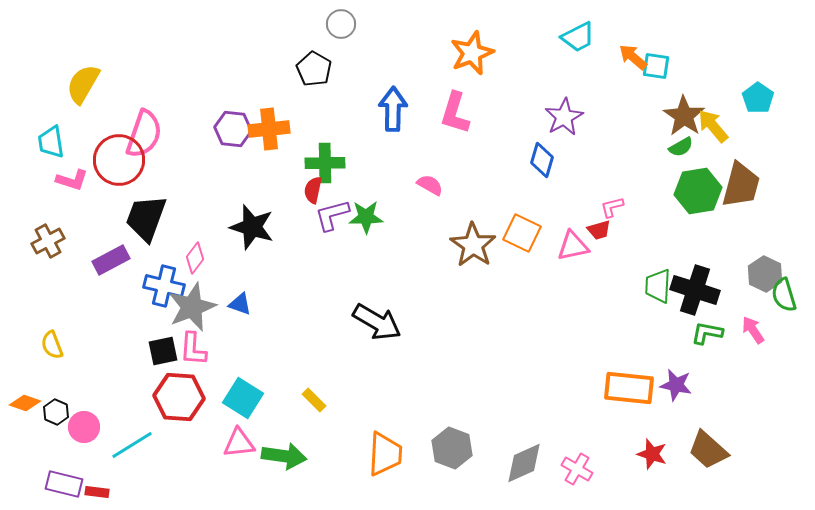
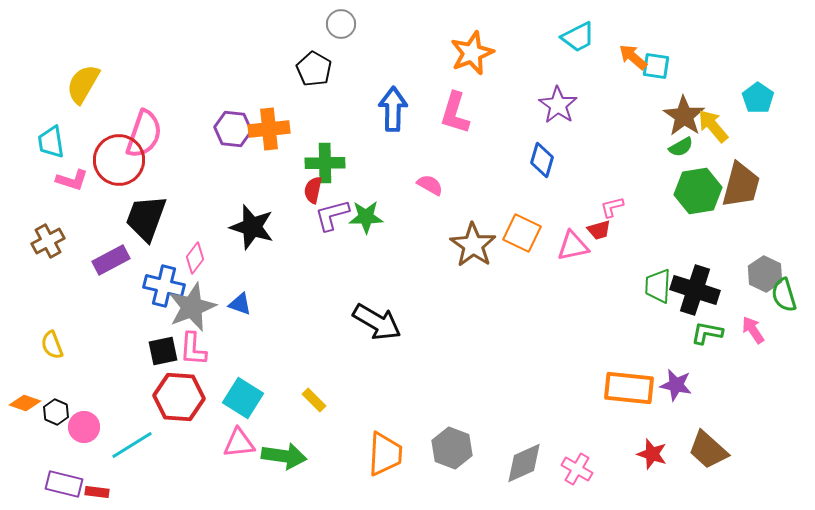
purple star at (564, 117): moved 6 px left, 12 px up; rotated 9 degrees counterclockwise
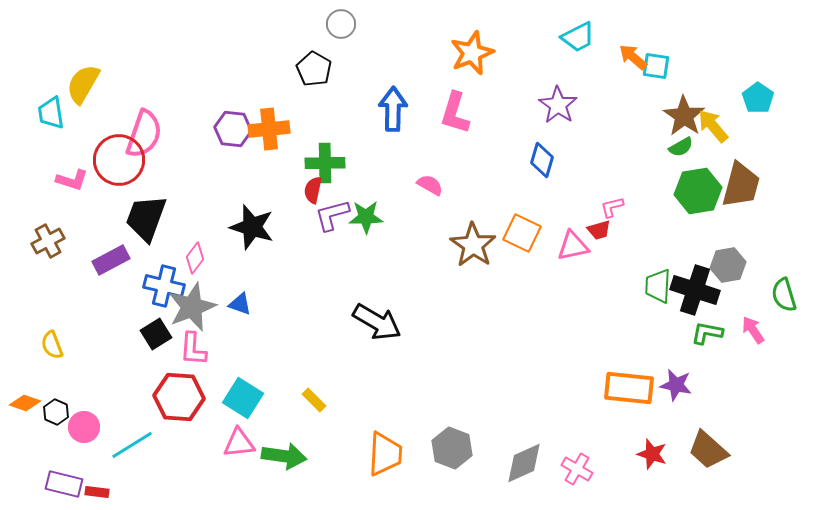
cyan trapezoid at (51, 142): moved 29 px up
gray hexagon at (765, 274): moved 37 px left, 9 px up; rotated 24 degrees clockwise
black square at (163, 351): moved 7 px left, 17 px up; rotated 20 degrees counterclockwise
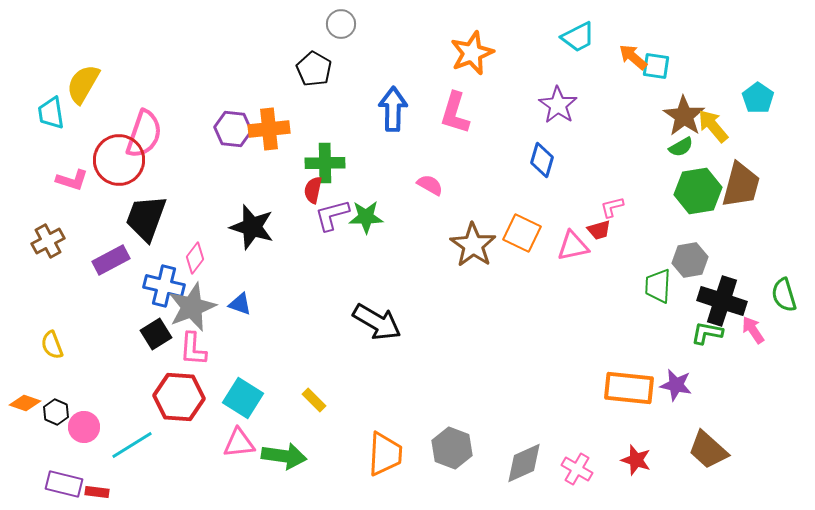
gray hexagon at (728, 265): moved 38 px left, 5 px up
black cross at (695, 290): moved 27 px right, 11 px down
red star at (652, 454): moved 16 px left, 6 px down
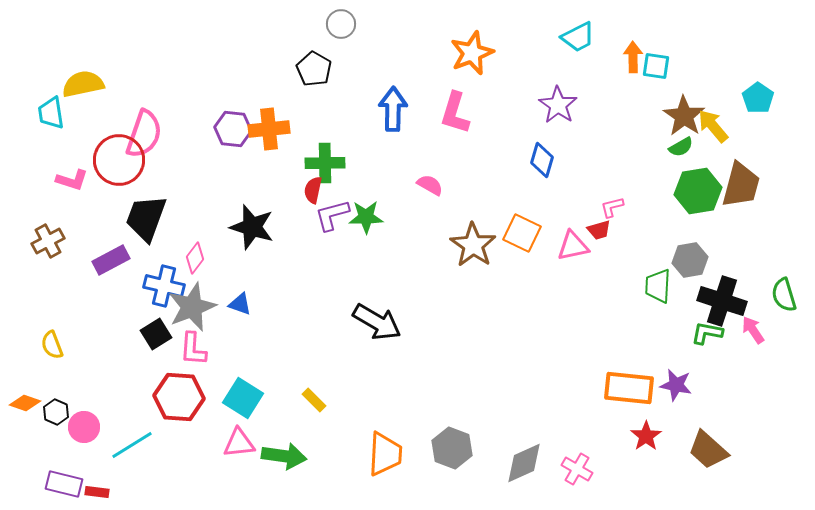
orange arrow at (633, 57): rotated 48 degrees clockwise
yellow semicircle at (83, 84): rotated 48 degrees clockwise
red star at (636, 460): moved 10 px right, 24 px up; rotated 20 degrees clockwise
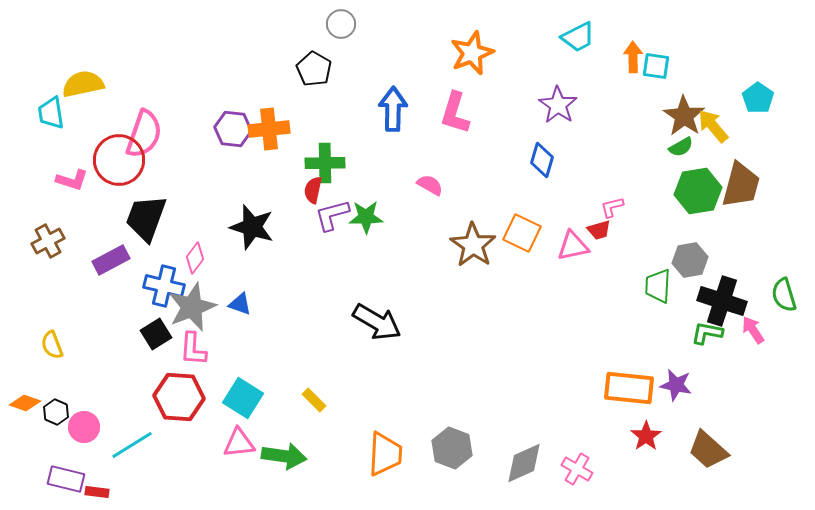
purple rectangle at (64, 484): moved 2 px right, 5 px up
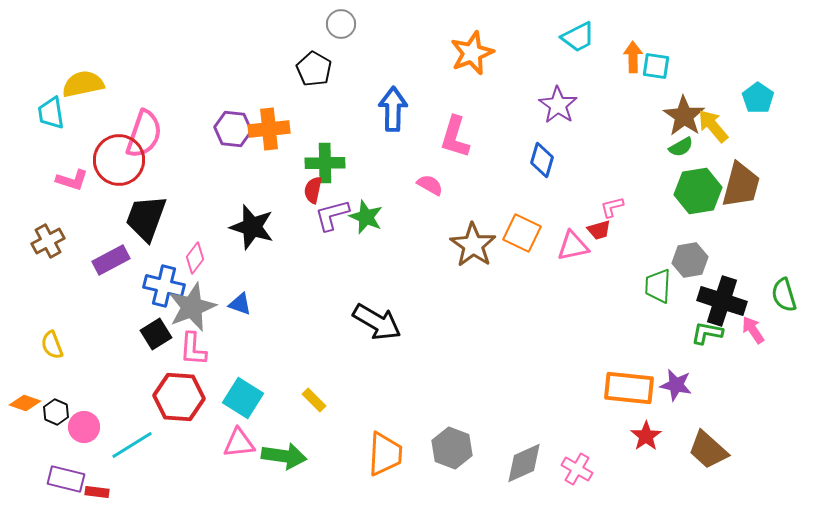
pink L-shape at (455, 113): moved 24 px down
green star at (366, 217): rotated 24 degrees clockwise
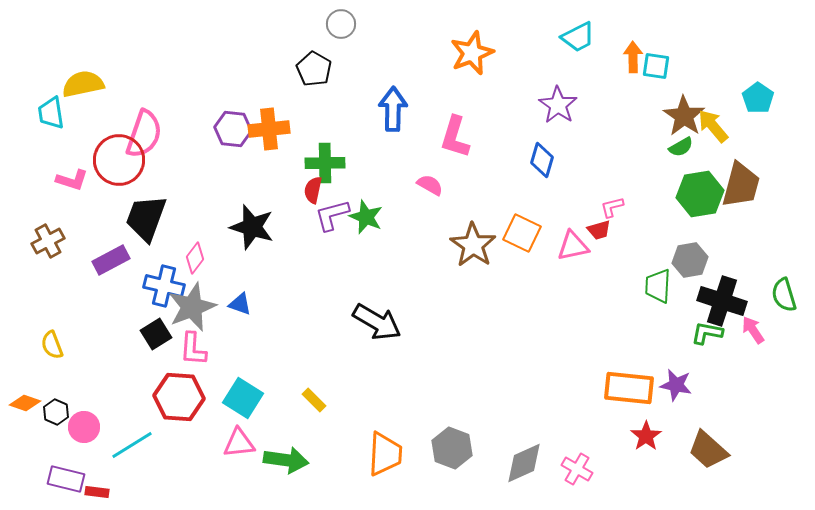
green hexagon at (698, 191): moved 2 px right, 3 px down
green arrow at (284, 456): moved 2 px right, 4 px down
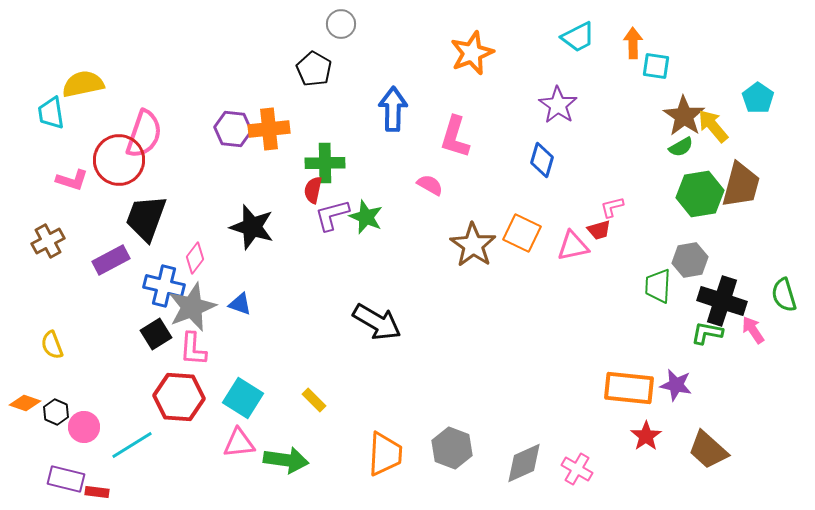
orange arrow at (633, 57): moved 14 px up
